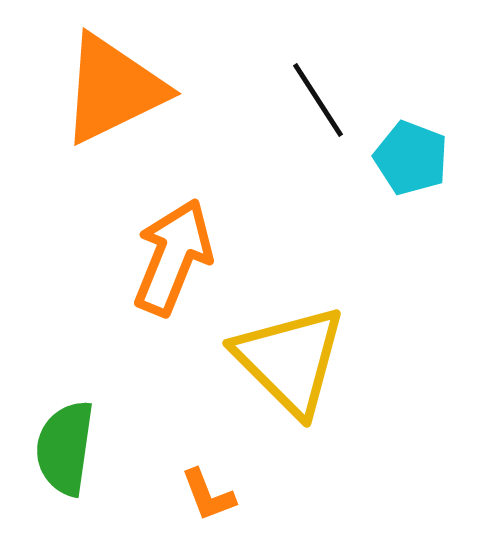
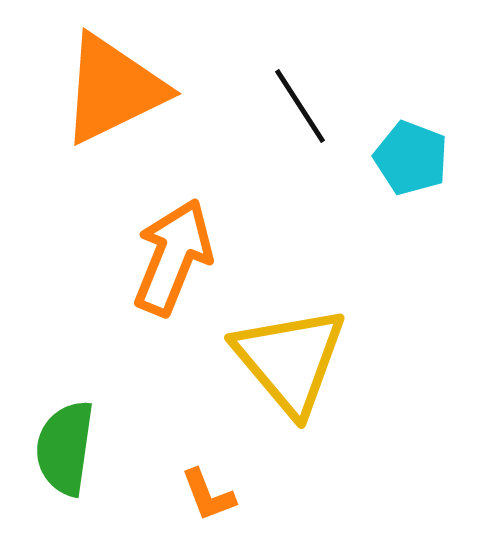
black line: moved 18 px left, 6 px down
yellow triangle: rotated 5 degrees clockwise
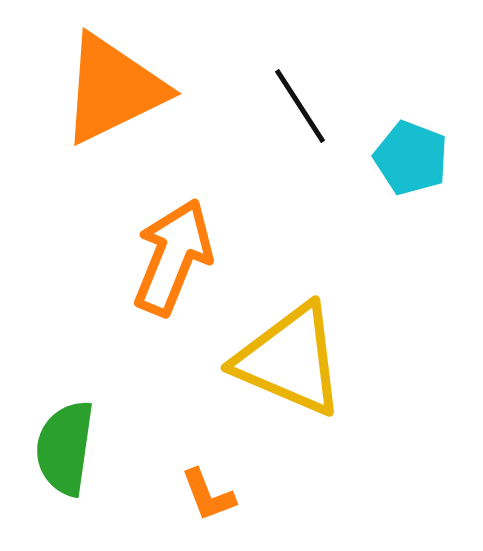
yellow triangle: rotated 27 degrees counterclockwise
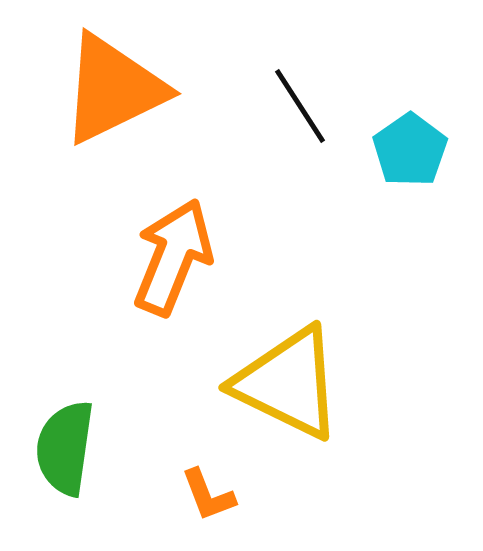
cyan pentagon: moved 1 px left, 8 px up; rotated 16 degrees clockwise
yellow triangle: moved 2 px left, 23 px down; rotated 3 degrees clockwise
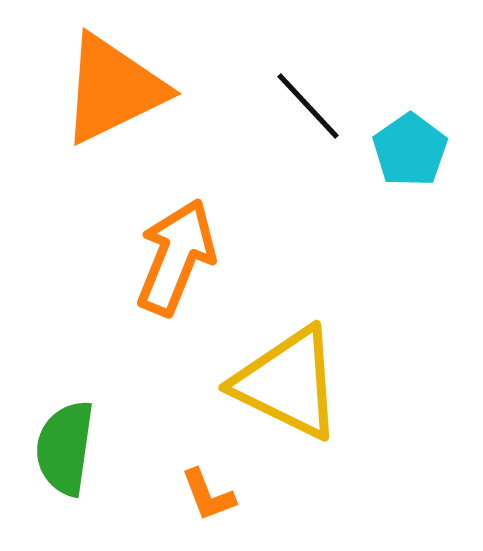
black line: moved 8 px right; rotated 10 degrees counterclockwise
orange arrow: moved 3 px right
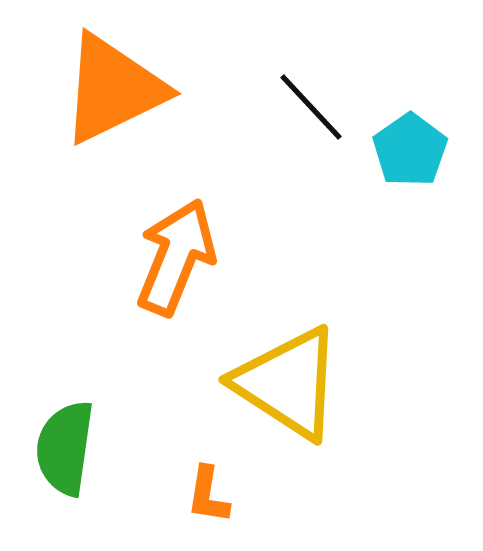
black line: moved 3 px right, 1 px down
yellow triangle: rotated 7 degrees clockwise
orange L-shape: rotated 30 degrees clockwise
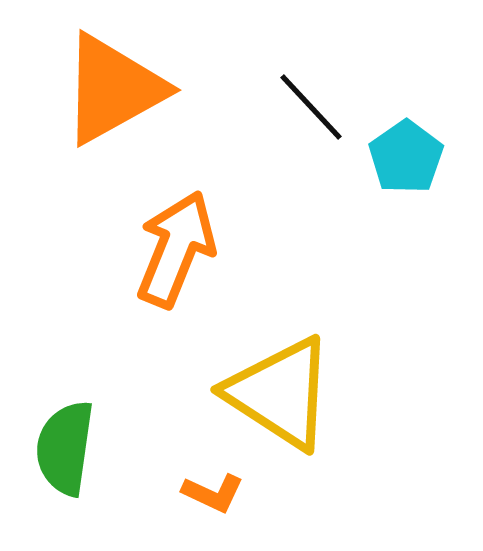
orange triangle: rotated 3 degrees counterclockwise
cyan pentagon: moved 4 px left, 7 px down
orange arrow: moved 8 px up
yellow triangle: moved 8 px left, 10 px down
orange L-shape: moved 5 px right, 2 px up; rotated 74 degrees counterclockwise
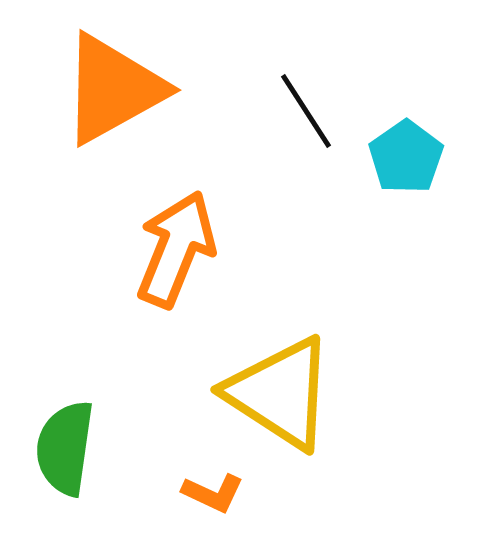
black line: moved 5 px left, 4 px down; rotated 10 degrees clockwise
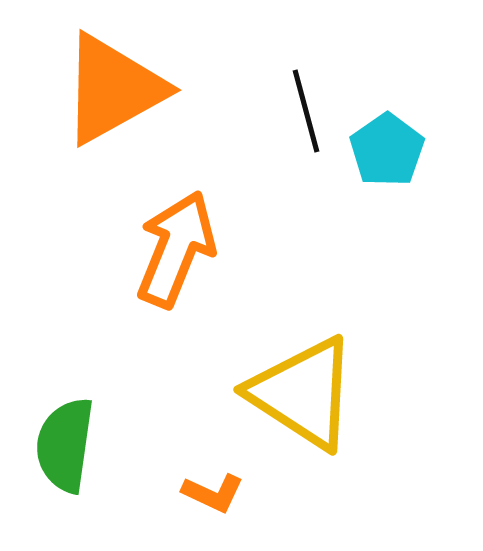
black line: rotated 18 degrees clockwise
cyan pentagon: moved 19 px left, 7 px up
yellow triangle: moved 23 px right
green semicircle: moved 3 px up
